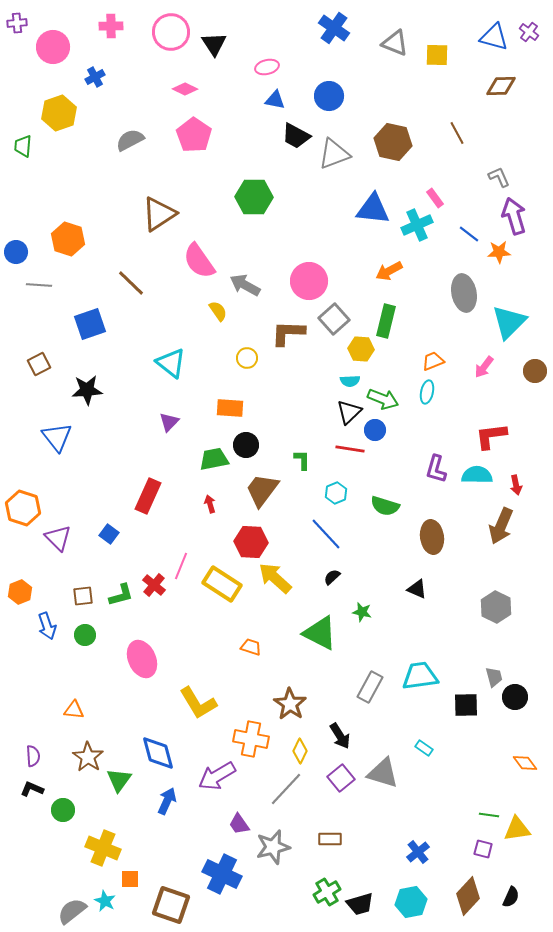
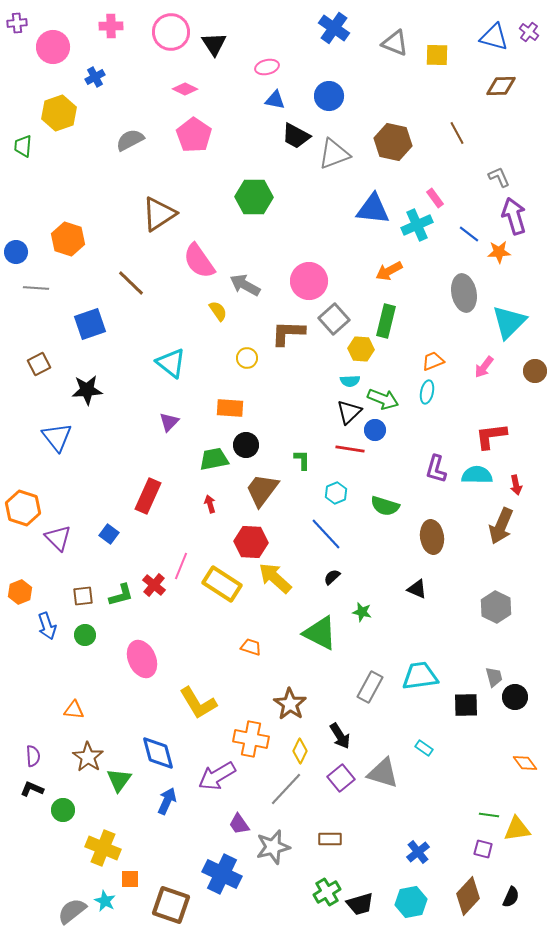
gray line at (39, 285): moved 3 px left, 3 px down
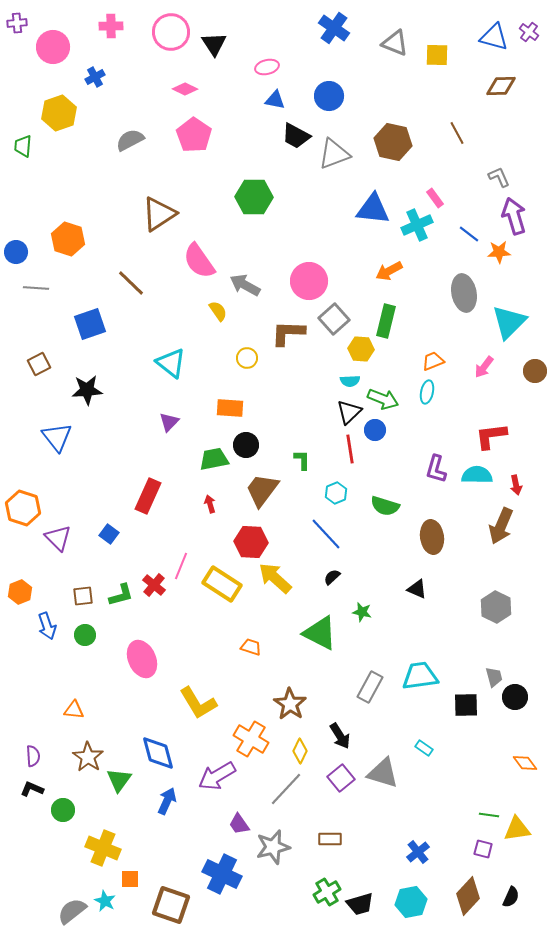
red line at (350, 449): rotated 72 degrees clockwise
orange cross at (251, 739): rotated 20 degrees clockwise
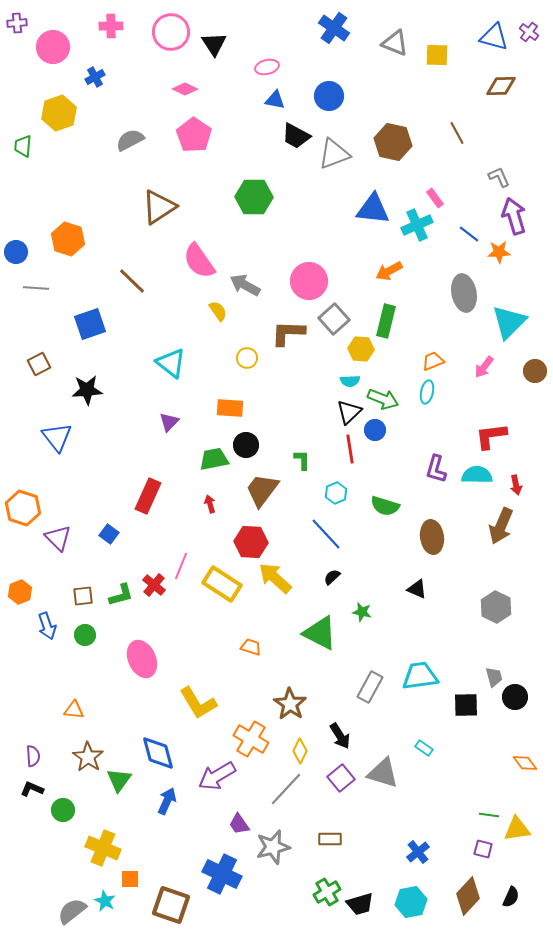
brown triangle at (159, 214): moved 7 px up
brown line at (131, 283): moved 1 px right, 2 px up
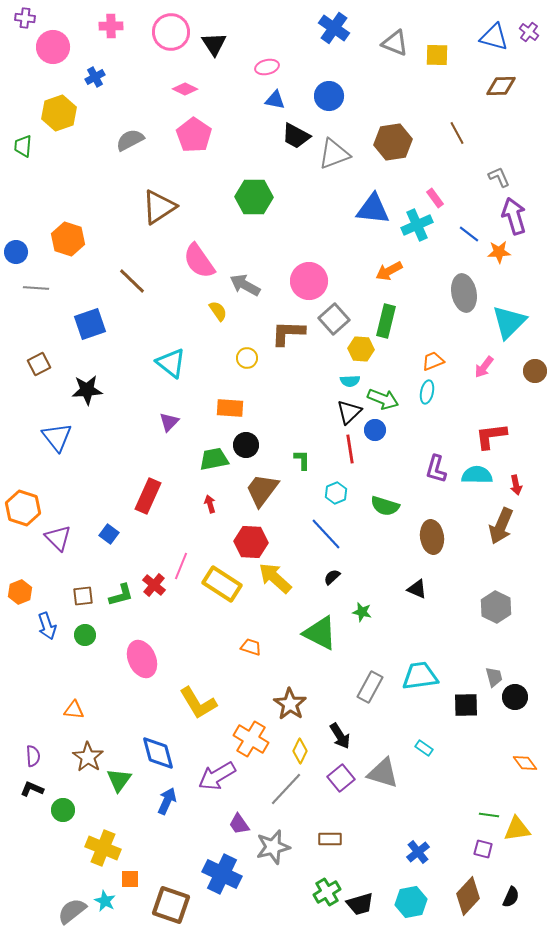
purple cross at (17, 23): moved 8 px right, 5 px up; rotated 12 degrees clockwise
brown hexagon at (393, 142): rotated 21 degrees counterclockwise
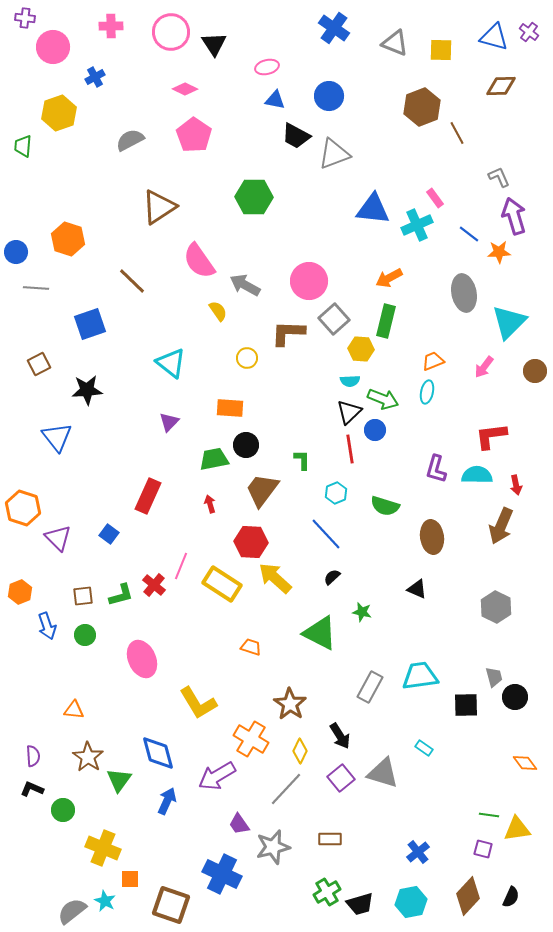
yellow square at (437, 55): moved 4 px right, 5 px up
brown hexagon at (393, 142): moved 29 px right, 35 px up; rotated 12 degrees counterclockwise
orange arrow at (389, 271): moved 7 px down
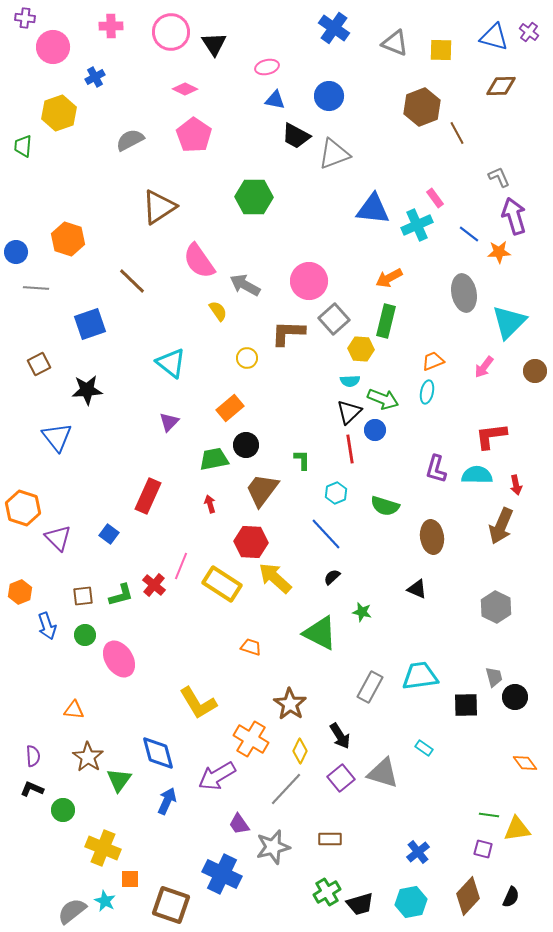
orange rectangle at (230, 408): rotated 44 degrees counterclockwise
pink ellipse at (142, 659): moved 23 px left; rotated 9 degrees counterclockwise
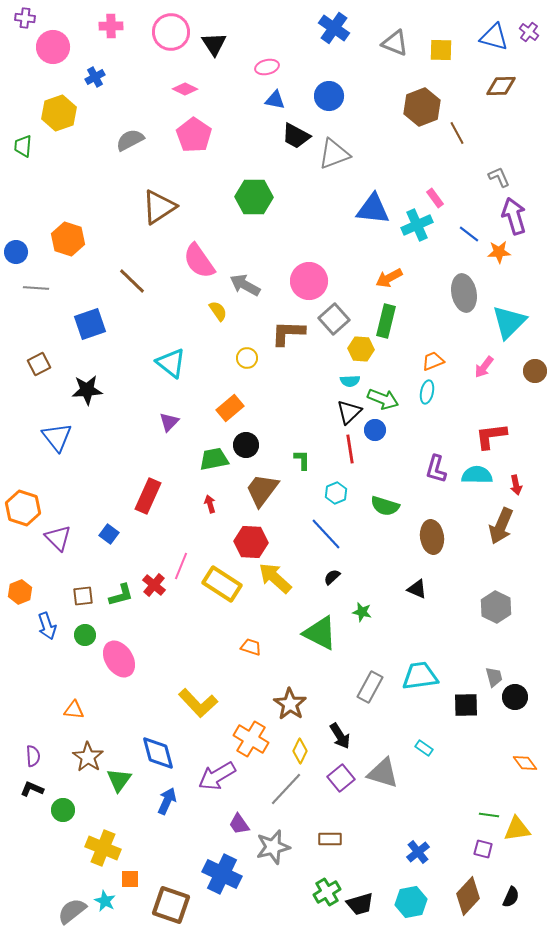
yellow L-shape at (198, 703): rotated 12 degrees counterclockwise
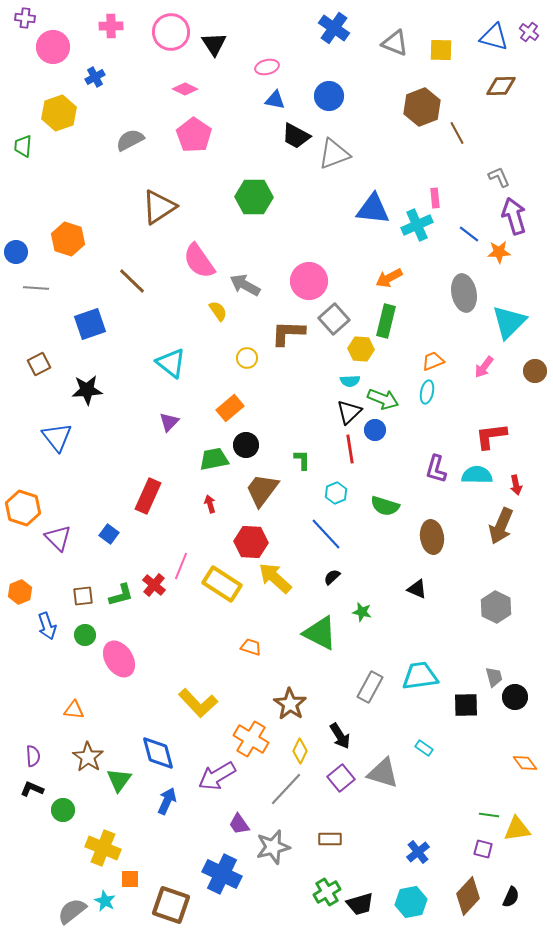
pink rectangle at (435, 198): rotated 30 degrees clockwise
